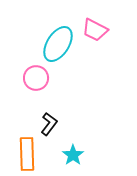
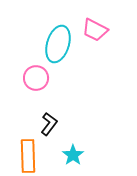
cyan ellipse: rotated 15 degrees counterclockwise
orange rectangle: moved 1 px right, 2 px down
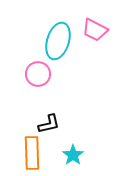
cyan ellipse: moved 3 px up
pink circle: moved 2 px right, 4 px up
black L-shape: rotated 40 degrees clockwise
orange rectangle: moved 4 px right, 3 px up
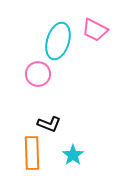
black L-shape: rotated 35 degrees clockwise
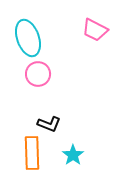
cyan ellipse: moved 30 px left, 3 px up; rotated 36 degrees counterclockwise
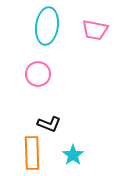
pink trapezoid: rotated 16 degrees counterclockwise
cyan ellipse: moved 19 px right, 12 px up; rotated 27 degrees clockwise
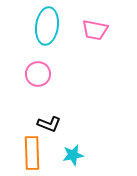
cyan star: rotated 25 degrees clockwise
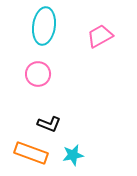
cyan ellipse: moved 3 px left
pink trapezoid: moved 5 px right, 6 px down; rotated 140 degrees clockwise
orange rectangle: moved 1 px left; rotated 68 degrees counterclockwise
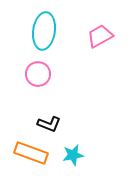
cyan ellipse: moved 5 px down
